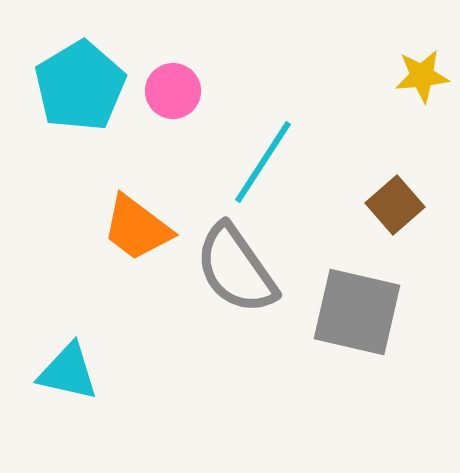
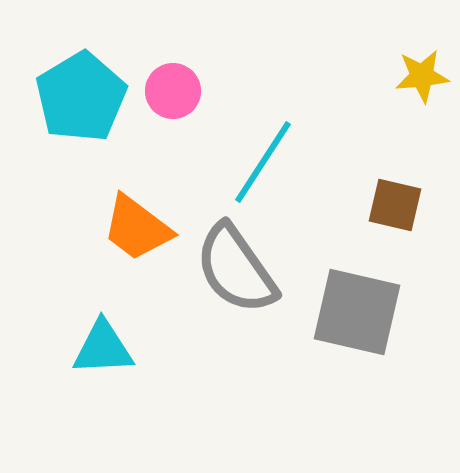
cyan pentagon: moved 1 px right, 11 px down
brown square: rotated 36 degrees counterclockwise
cyan triangle: moved 35 px right, 24 px up; rotated 16 degrees counterclockwise
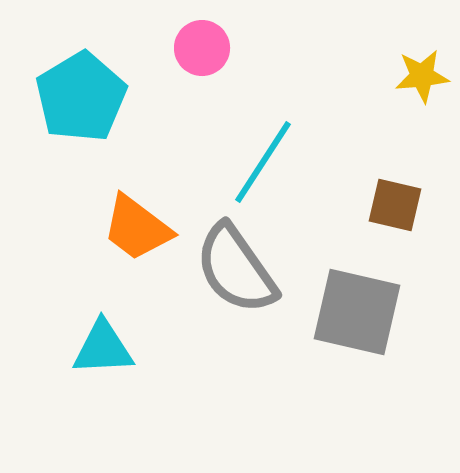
pink circle: moved 29 px right, 43 px up
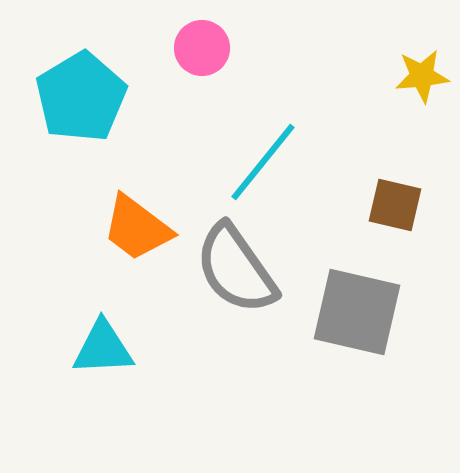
cyan line: rotated 6 degrees clockwise
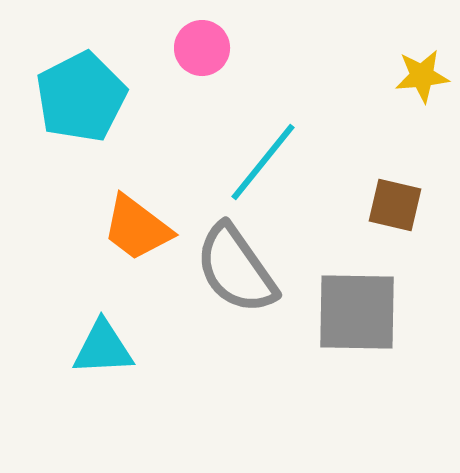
cyan pentagon: rotated 4 degrees clockwise
gray square: rotated 12 degrees counterclockwise
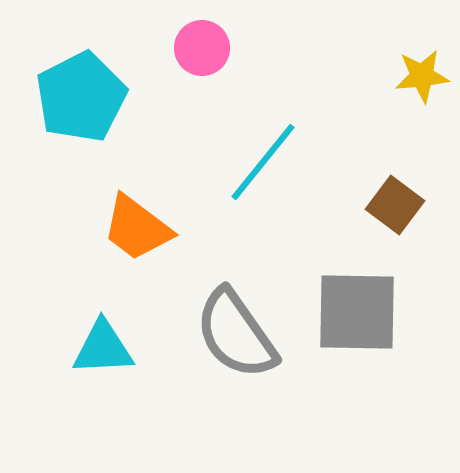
brown square: rotated 24 degrees clockwise
gray semicircle: moved 65 px down
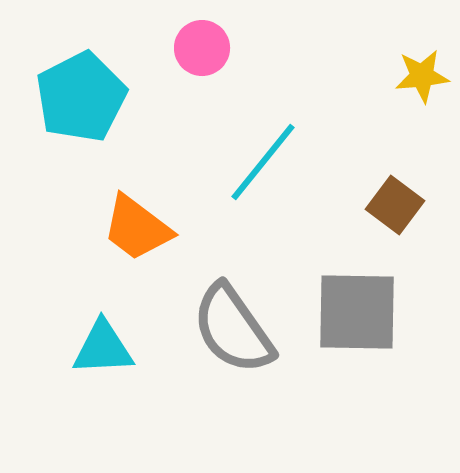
gray semicircle: moved 3 px left, 5 px up
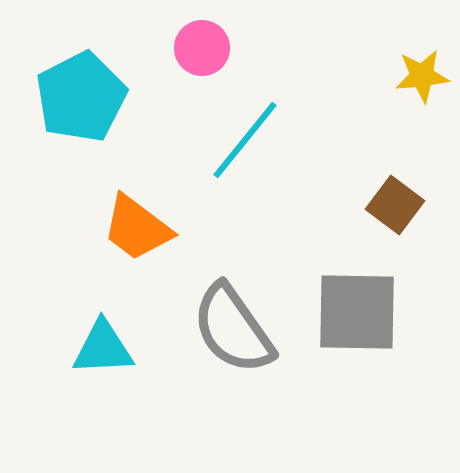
cyan line: moved 18 px left, 22 px up
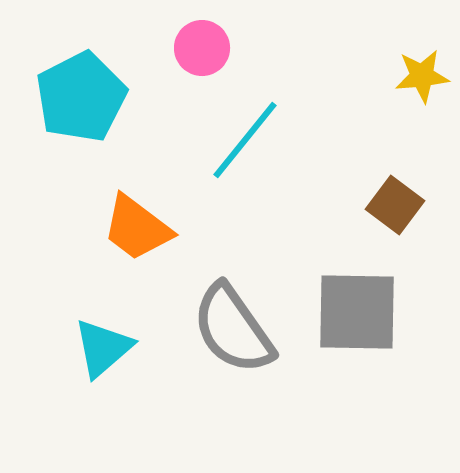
cyan triangle: rotated 38 degrees counterclockwise
